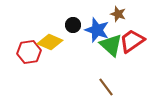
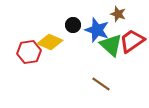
brown line: moved 5 px left, 3 px up; rotated 18 degrees counterclockwise
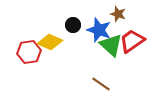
blue star: moved 2 px right
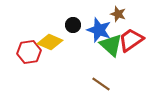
red trapezoid: moved 1 px left, 1 px up
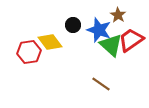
brown star: moved 1 px down; rotated 14 degrees clockwise
yellow diamond: rotated 30 degrees clockwise
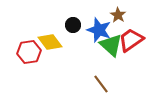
brown line: rotated 18 degrees clockwise
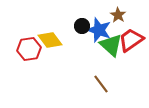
black circle: moved 9 px right, 1 px down
yellow diamond: moved 2 px up
red hexagon: moved 3 px up
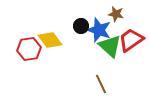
brown star: moved 2 px left, 1 px up; rotated 21 degrees counterclockwise
black circle: moved 1 px left
green triangle: moved 1 px left, 1 px down
brown line: rotated 12 degrees clockwise
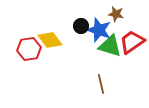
red trapezoid: moved 1 px right, 2 px down
green triangle: rotated 25 degrees counterclockwise
brown line: rotated 12 degrees clockwise
